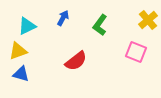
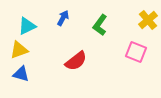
yellow triangle: moved 1 px right, 1 px up
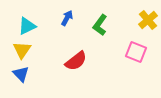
blue arrow: moved 4 px right
yellow triangle: moved 3 px right; rotated 36 degrees counterclockwise
blue triangle: rotated 30 degrees clockwise
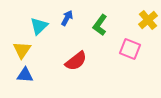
cyan triangle: moved 12 px right; rotated 18 degrees counterclockwise
pink square: moved 6 px left, 3 px up
blue triangle: moved 4 px right, 1 px down; rotated 42 degrees counterclockwise
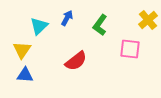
pink square: rotated 15 degrees counterclockwise
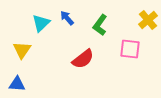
blue arrow: rotated 70 degrees counterclockwise
cyan triangle: moved 2 px right, 3 px up
red semicircle: moved 7 px right, 2 px up
blue triangle: moved 8 px left, 9 px down
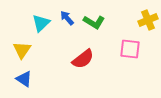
yellow cross: rotated 18 degrees clockwise
green L-shape: moved 6 px left, 3 px up; rotated 95 degrees counterclockwise
blue triangle: moved 7 px right, 5 px up; rotated 30 degrees clockwise
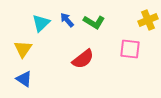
blue arrow: moved 2 px down
yellow triangle: moved 1 px right, 1 px up
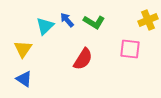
cyan triangle: moved 4 px right, 3 px down
red semicircle: rotated 20 degrees counterclockwise
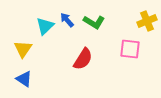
yellow cross: moved 1 px left, 1 px down
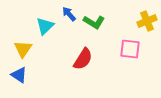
blue arrow: moved 2 px right, 6 px up
blue triangle: moved 5 px left, 4 px up
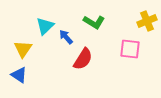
blue arrow: moved 3 px left, 23 px down
